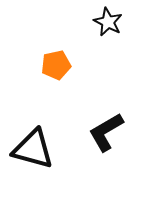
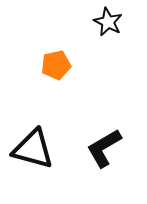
black L-shape: moved 2 px left, 16 px down
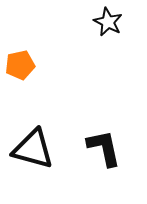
orange pentagon: moved 36 px left
black L-shape: rotated 108 degrees clockwise
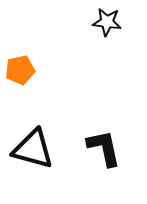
black star: moved 1 px left; rotated 20 degrees counterclockwise
orange pentagon: moved 5 px down
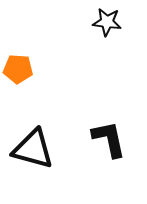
orange pentagon: moved 2 px left, 1 px up; rotated 16 degrees clockwise
black L-shape: moved 5 px right, 9 px up
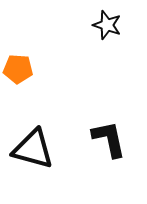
black star: moved 3 px down; rotated 12 degrees clockwise
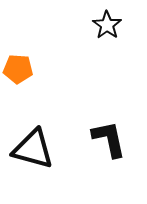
black star: rotated 16 degrees clockwise
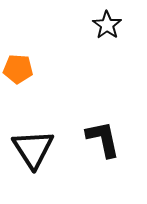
black L-shape: moved 6 px left
black triangle: rotated 42 degrees clockwise
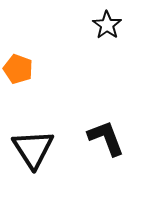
orange pentagon: rotated 16 degrees clockwise
black L-shape: moved 3 px right, 1 px up; rotated 9 degrees counterclockwise
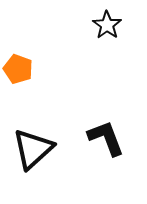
black triangle: rotated 21 degrees clockwise
